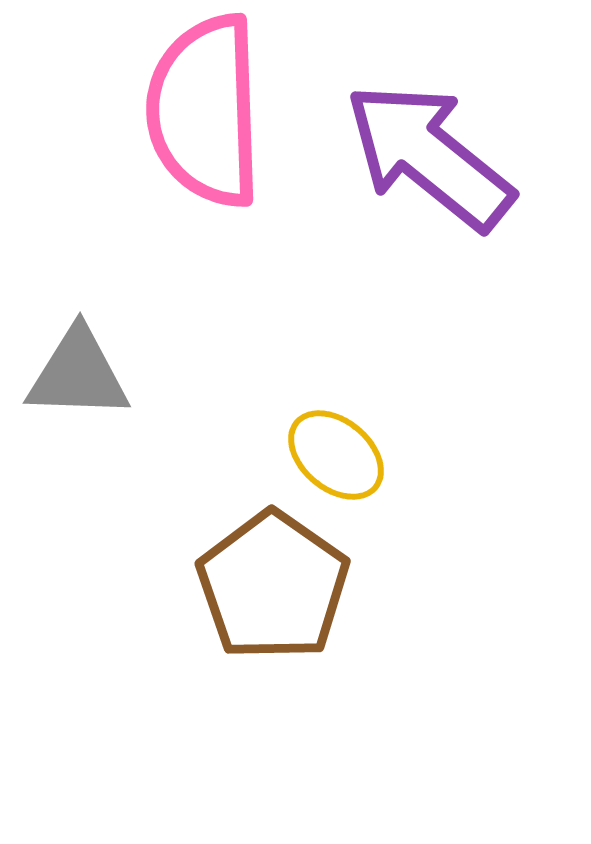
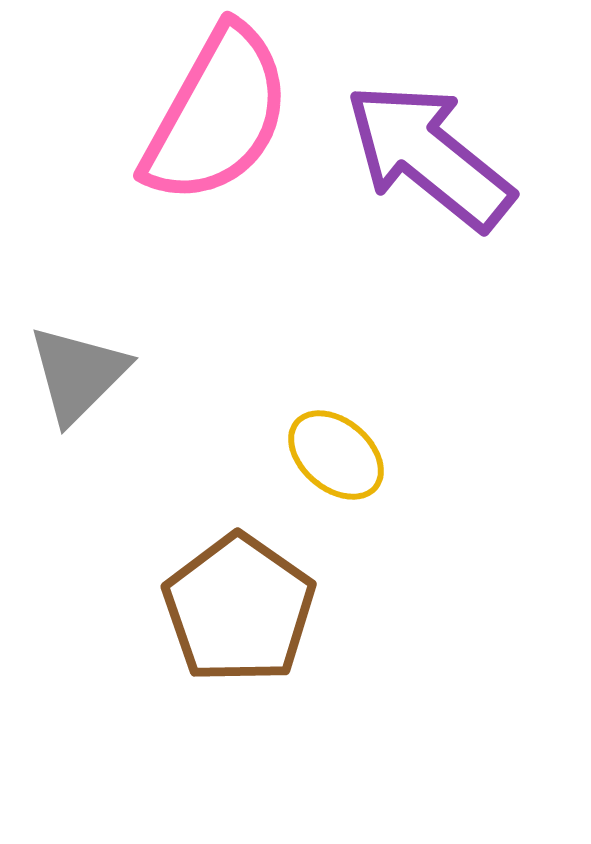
pink semicircle: moved 12 px right, 4 px down; rotated 149 degrees counterclockwise
gray triangle: rotated 47 degrees counterclockwise
brown pentagon: moved 34 px left, 23 px down
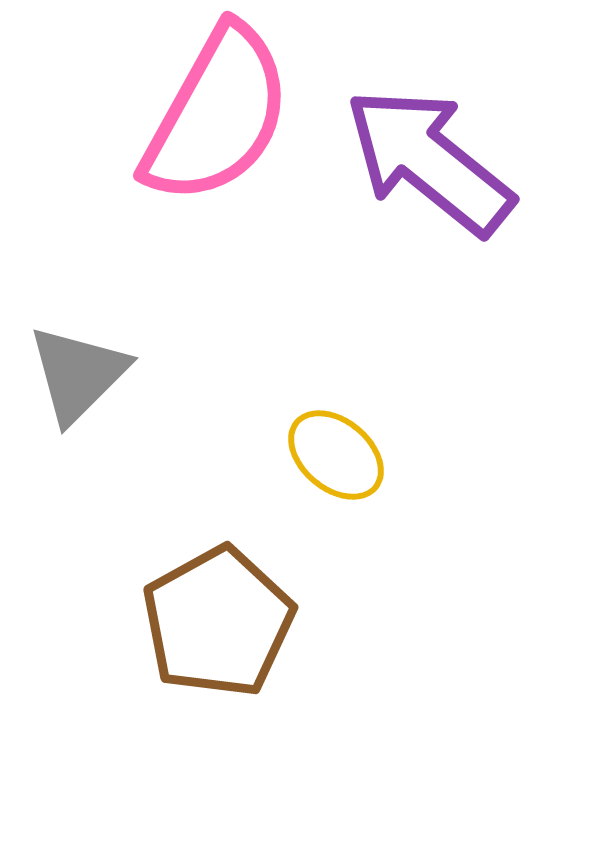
purple arrow: moved 5 px down
brown pentagon: moved 21 px left, 13 px down; rotated 8 degrees clockwise
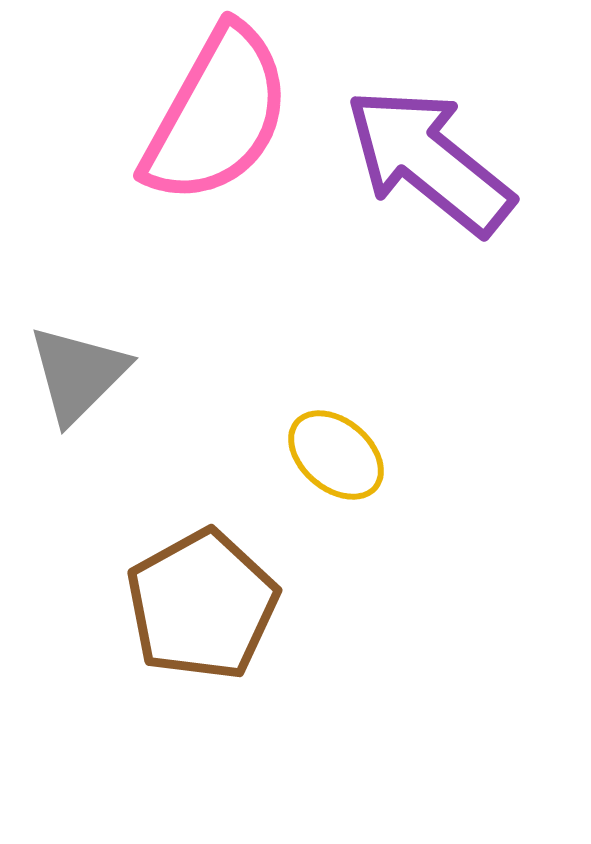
brown pentagon: moved 16 px left, 17 px up
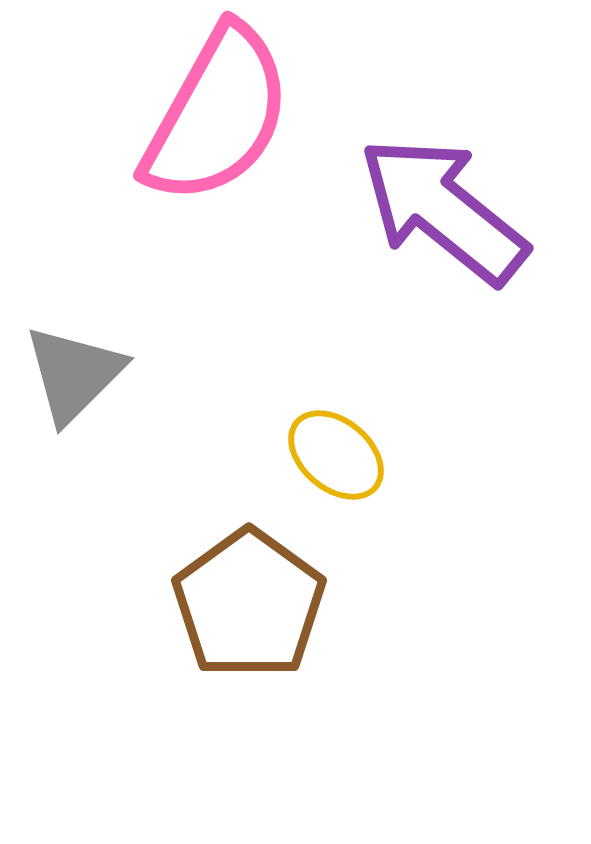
purple arrow: moved 14 px right, 49 px down
gray triangle: moved 4 px left
brown pentagon: moved 47 px right, 1 px up; rotated 7 degrees counterclockwise
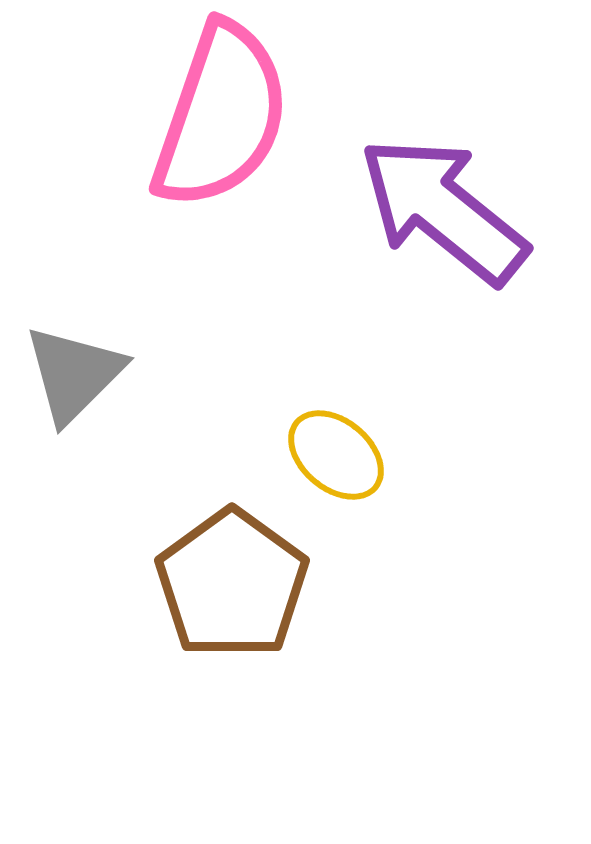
pink semicircle: moved 4 px right, 1 px down; rotated 10 degrees counterclockwise
brown pentagon: moved 17 px left, 20 px up
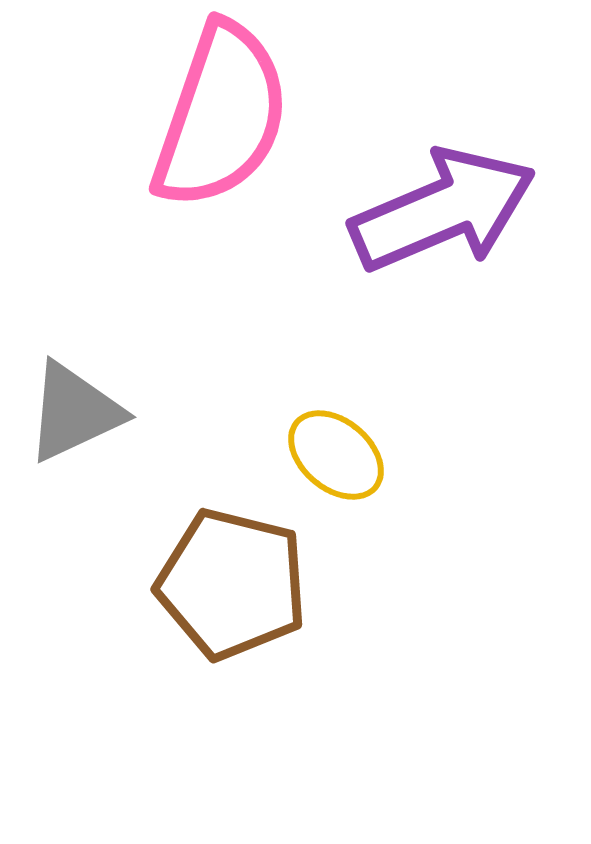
purple arrow: rotated 118 degrees clockwise
gray triangle: moved 38 px down; rotated 20 degrees clockwise
brown pentagon: rotated 22 degrees counterclockwise
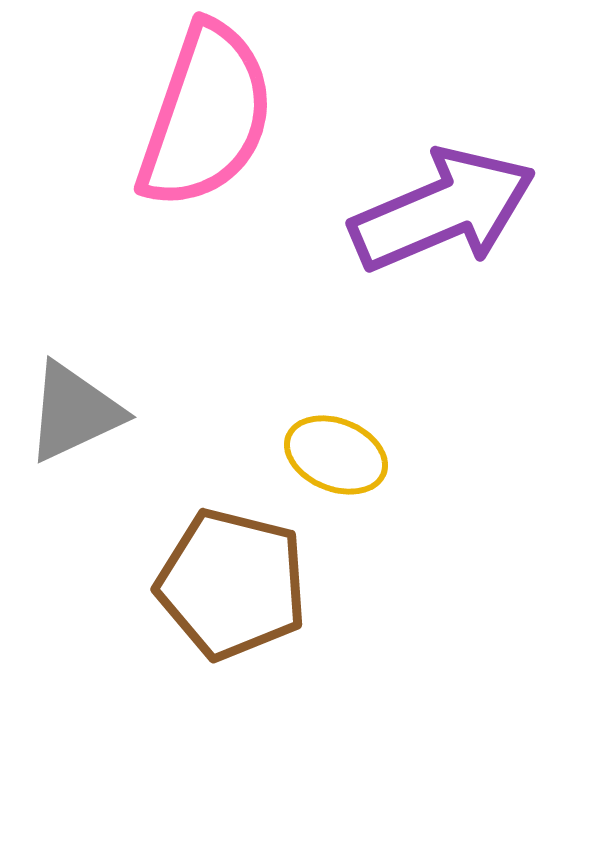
pink semicircle: moved 15 px left
yellow ellipse: rotated 18 degrees counterclockwise
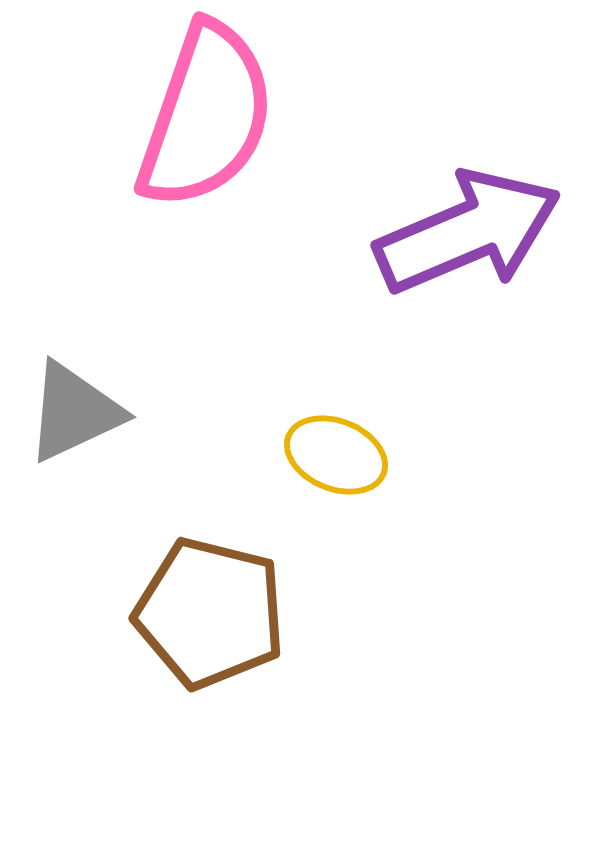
purple arrow: moved 25 px right, 22 px down
brown pentagon: moved 22 px left, 29 px down
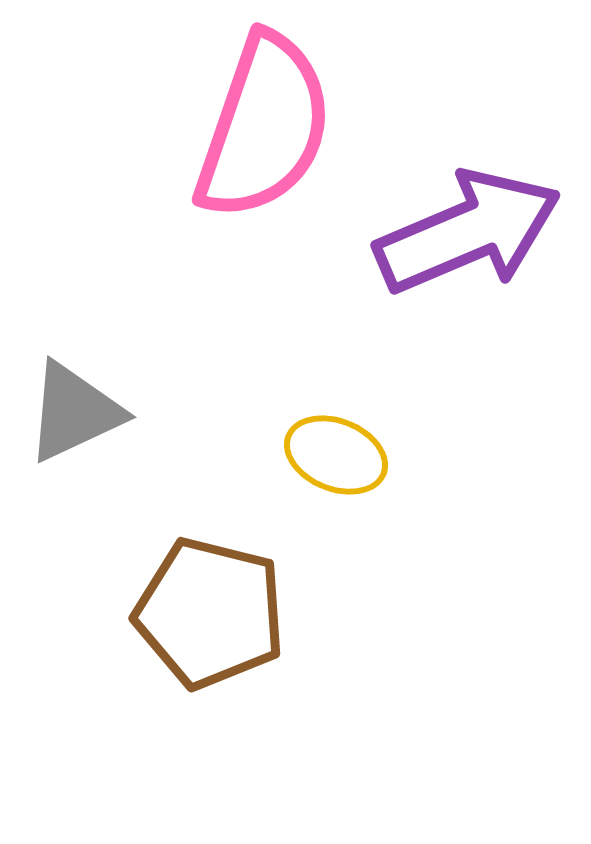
pink semicircle: moved 58 px right, 11 px down
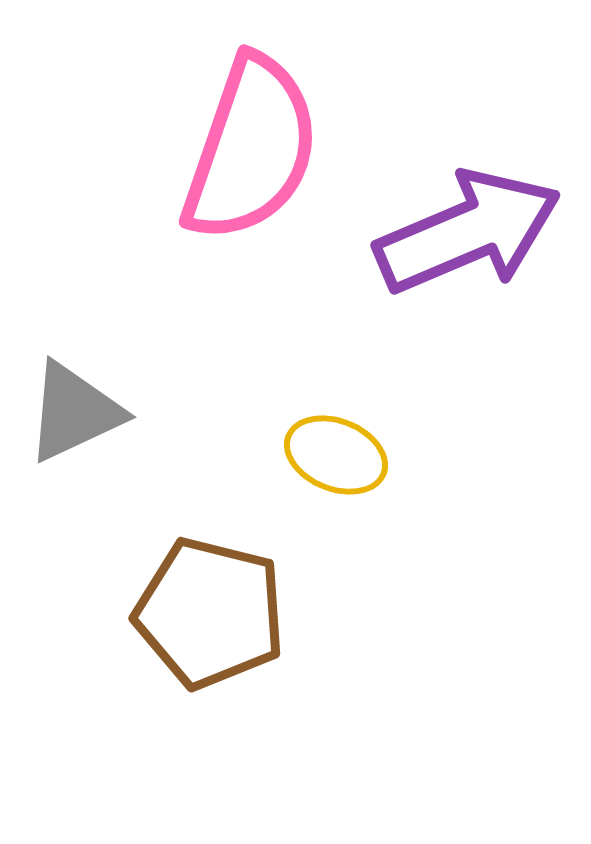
pink semicircle: moved 13 px left, 22 px down
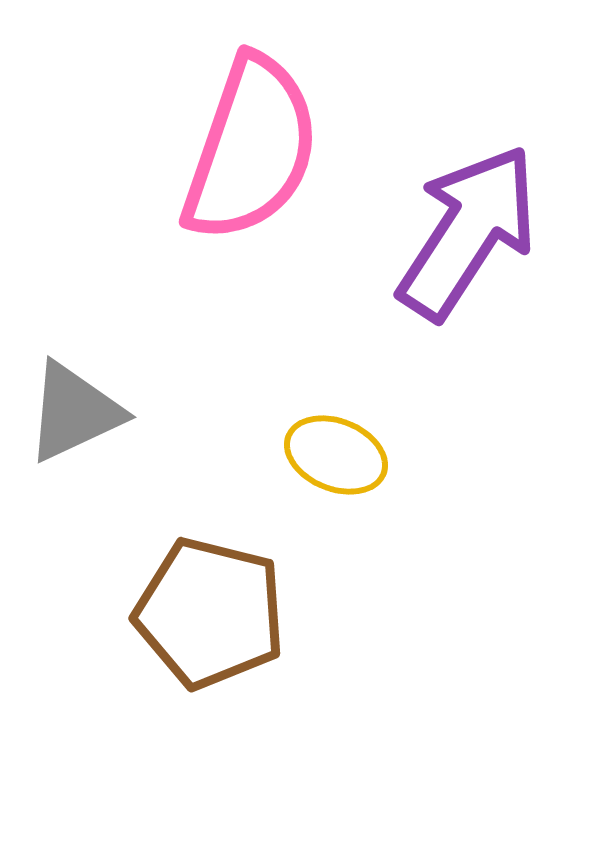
purple arrow: rotated 34 degrees counterclockwise
